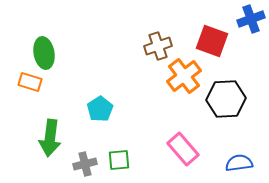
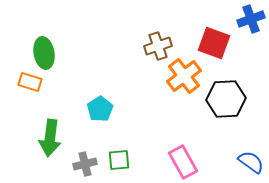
red square: moved 2 px right, 2 px down
pink rectangle: moved 13 px down; rotated 12 degrees clockwise
blue semicircle: moved 12 px right, 1 px up; rotated 44 degrees clockwise
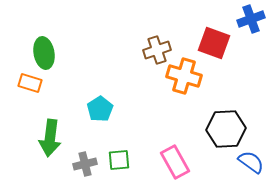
brown cross: moved 1 px left, 4 px down
orange cross: rotated 36 degrees counterclockwise
orange rectangle: moved 1 px down
black hexagon: moved 30 px down
pink rectangle: moved 8 px left
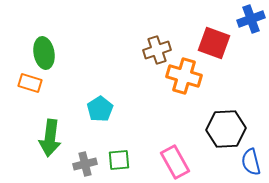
blue semicircle: rotated 140 degrees counterclockwise
